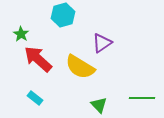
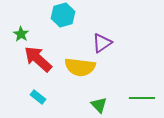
yellow semicircle: rotated 24 degrees counterclockwise
cyan rectangle: moved 3 px right, 1 px up
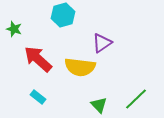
green star: moved 7 px left, 5 px up; rotated 14 degrees counterclockwise
green line: moved 6 px left, 1 px down; rotated 45 degrees counterclockwise
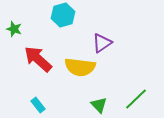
cyan rectangle: moved 8 px down; rotated 14 degrees clockwise
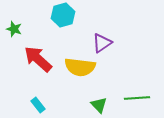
green line: moved 1 px right, 1 px up; rotated 40 degrees clockwise
